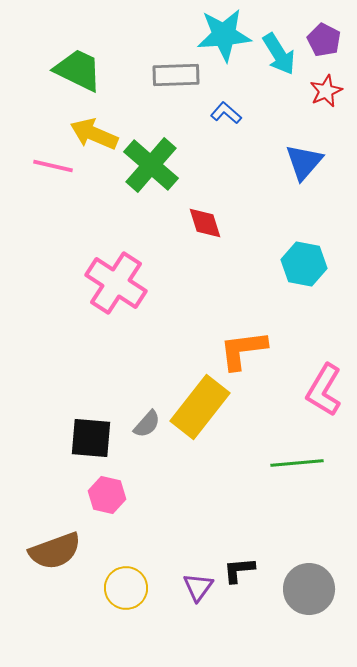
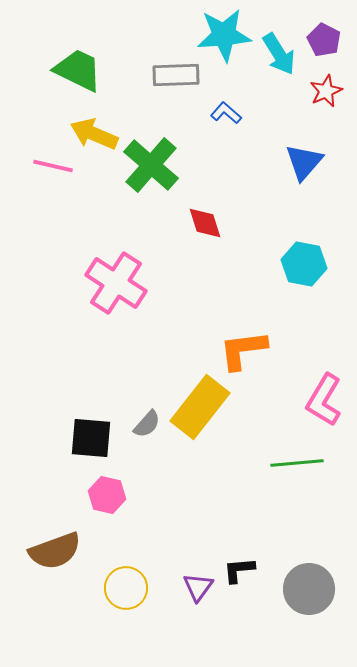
pink L-shape: moved 10 px down
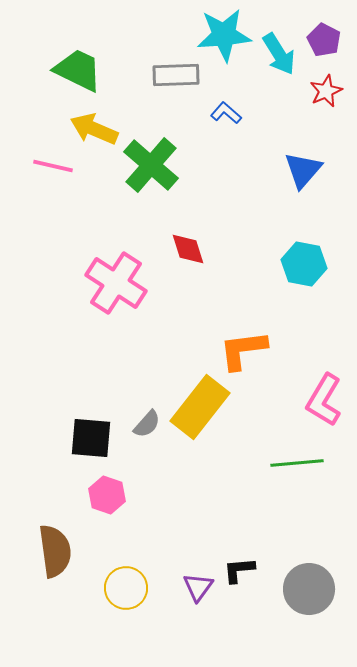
yellow arrow: moved 5 px up
blue triangle: moved 1 px left, 8 px down
red diamond: moved 17 px left, 26 px down
pink hexagon: rotated 6 degrees clockwise
brown semicircle: rotated 78 degrees counterclockwise
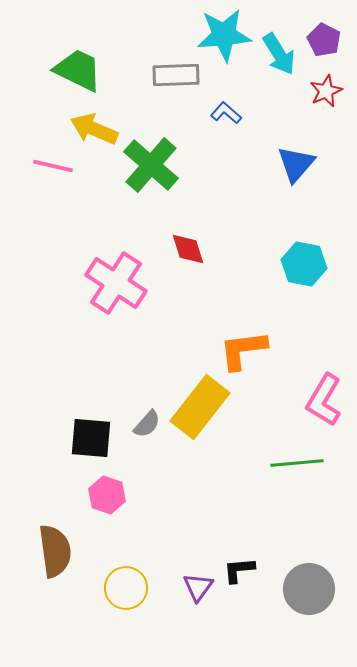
blue triangle: moved 7 px left, 6 px up
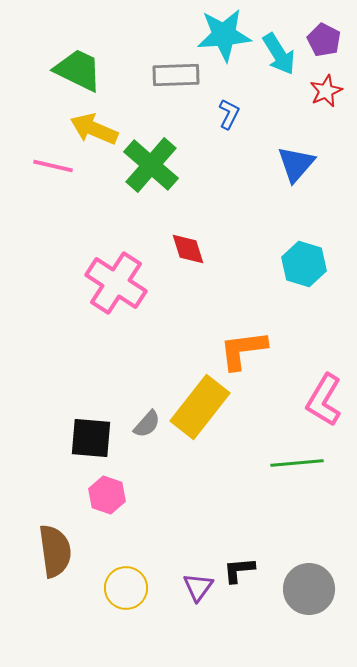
blue L-shape: moved 3 px right, 1 px down; rotated 76 degrees clockwise
cyan hexagon: rotated 6 degrees clockwise
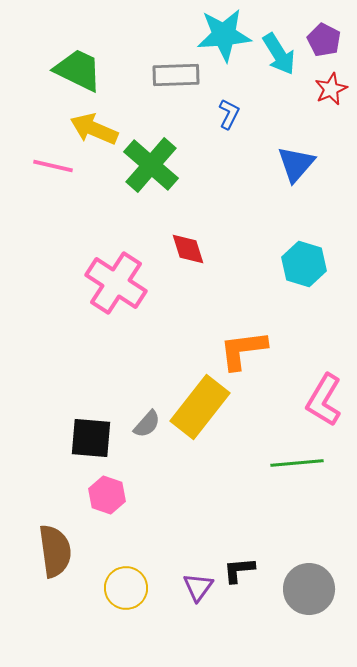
red star: moved 5 px right, 2 px up
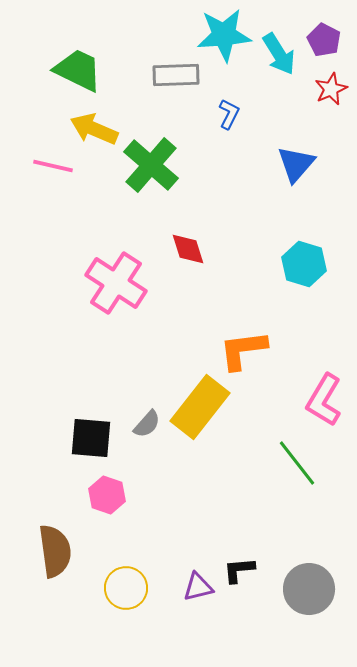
green line: rotated 57 degrees clockwise
purple triangle: rotated 40 degrees clockwise
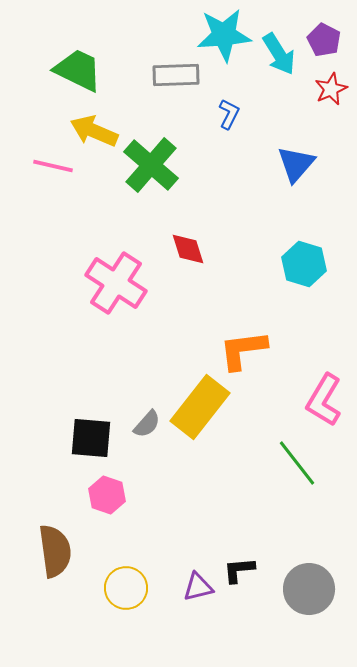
yellow arrow: moved 2 px down
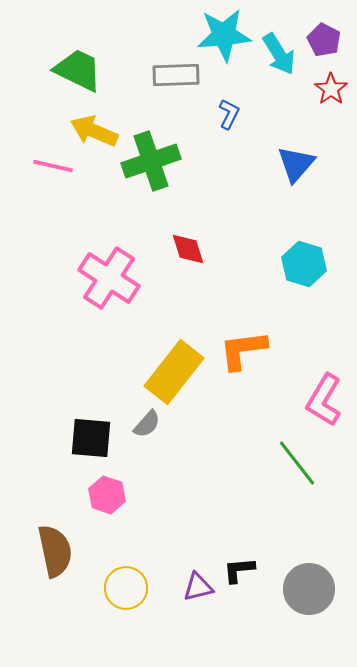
red star: rotated 12 degrees counterclockwise
green cross: moved 4 px up; rotated 30 degrees clockwise
pink cross: moved 7 px left, 5 px up
yellow rectangle: moved 26 px left, 35 px up
brown semicircle: rotated 4 degrees counterclockwise
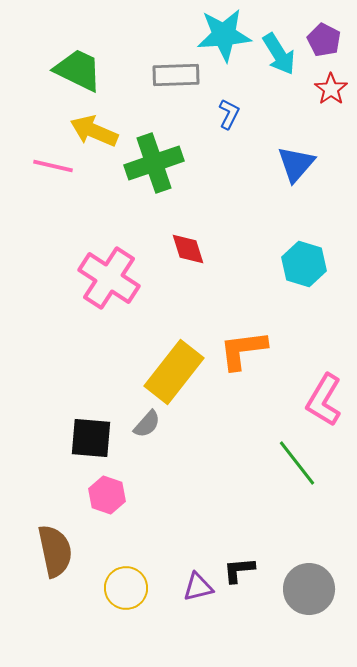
green cross: moved 3 px right, 2 px down
